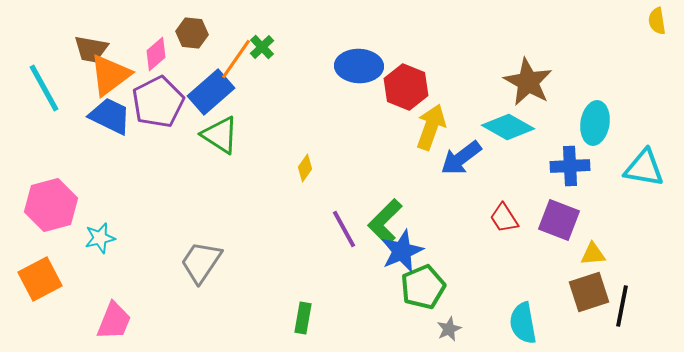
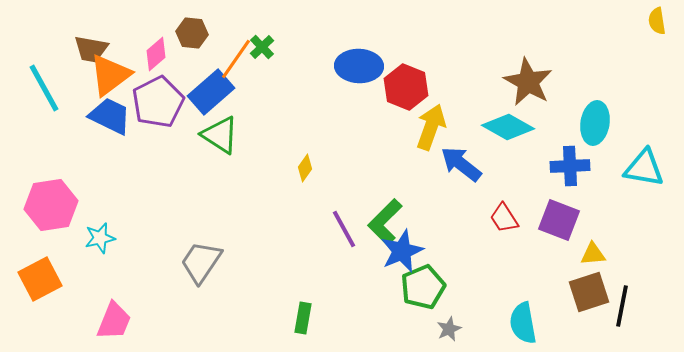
blue arrow: moved 6 px down; rotated 75 degrees clockwise
pink hexagon: rotated 6 degrees clockwise
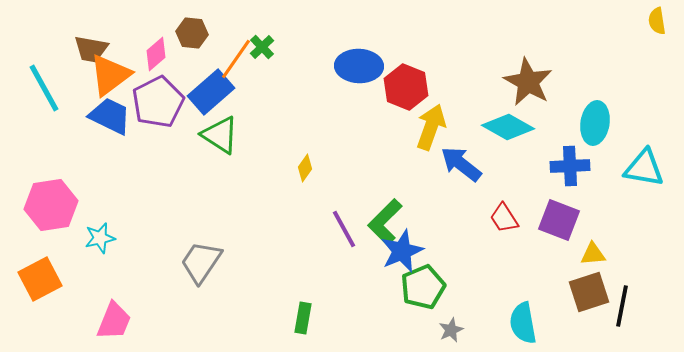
gray star: moved 2 px right, 1 px down
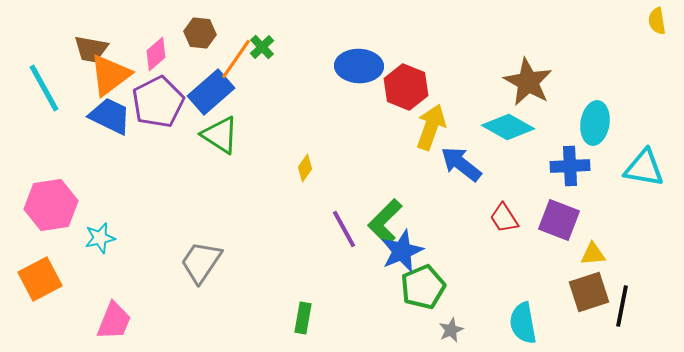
brown hexagon: moved 8 px right
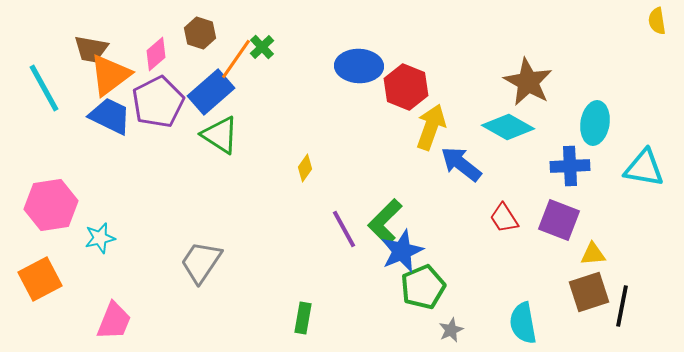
brown hexagon: rotated 12 degrees clockwise
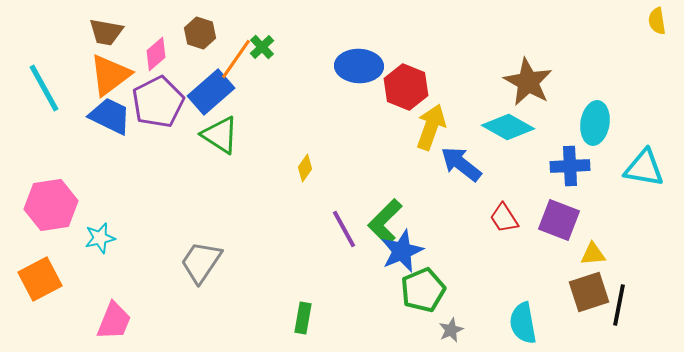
brown trapezoid: moved 15 px right, 17 px up
green pentagon: moved 3 px down
black line: moved 3 px left, 1 px up
